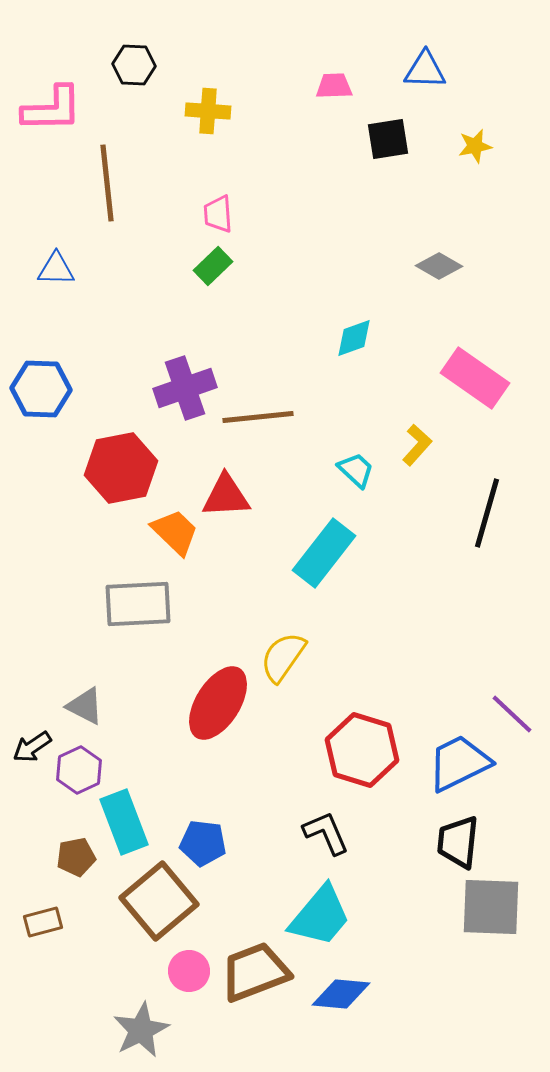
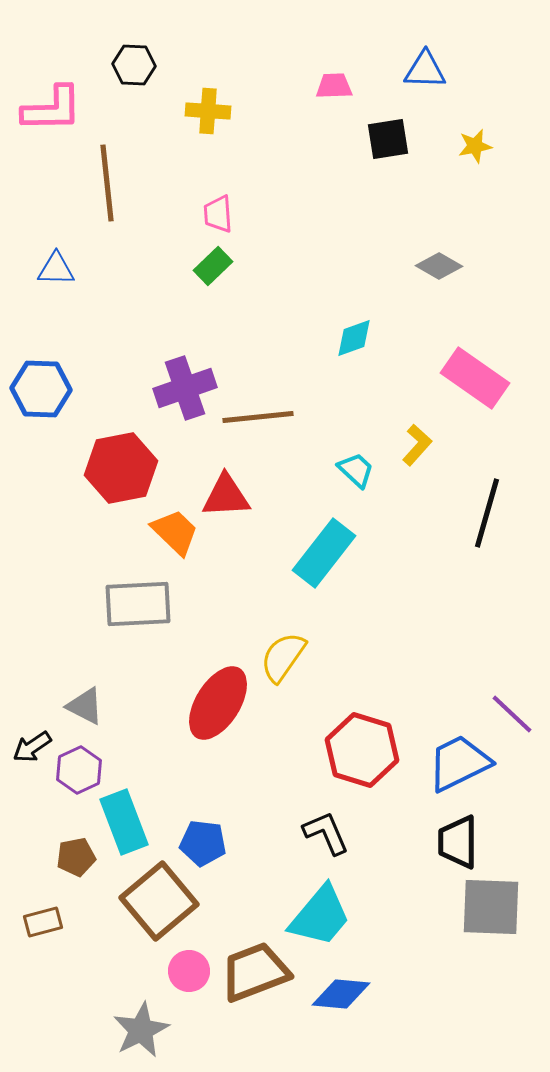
black trapezoid at (458, 842): rotated 6 degrees counterclockwise
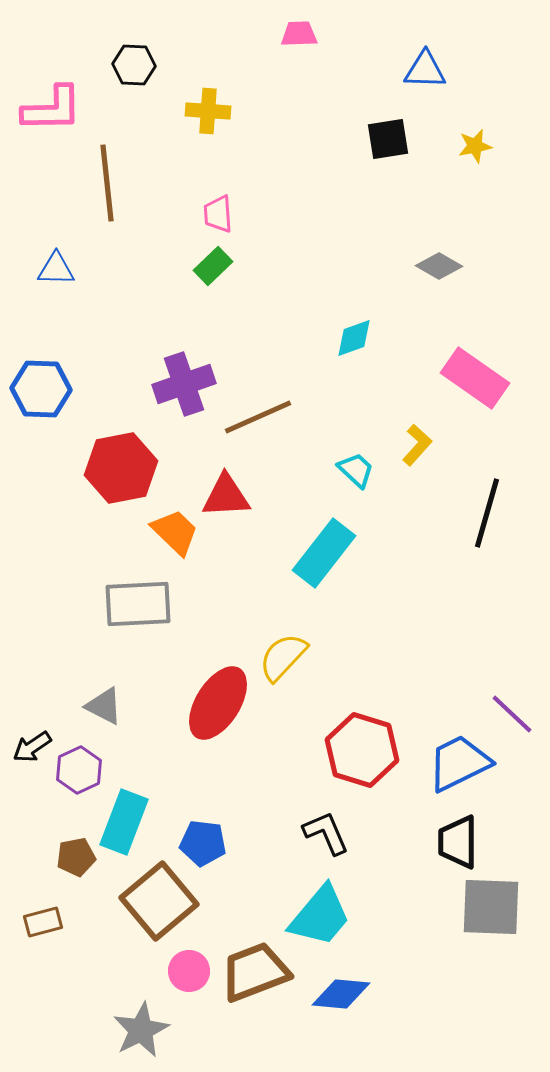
pink trapezoid at (334, 86): moved 35 px left, 52 px up
purple cross at (185, 388): moved 1 px left, 4 px up
brown line at (258, 417): rotated 18 degrees counterclockwise
yellow semicircle at (283, 657): rotated 8 degrees clockwise
gray triangle at (85, 706): moved 19 px right
cyan rectangle at (124, 822): rotated 42 degrees clockwise
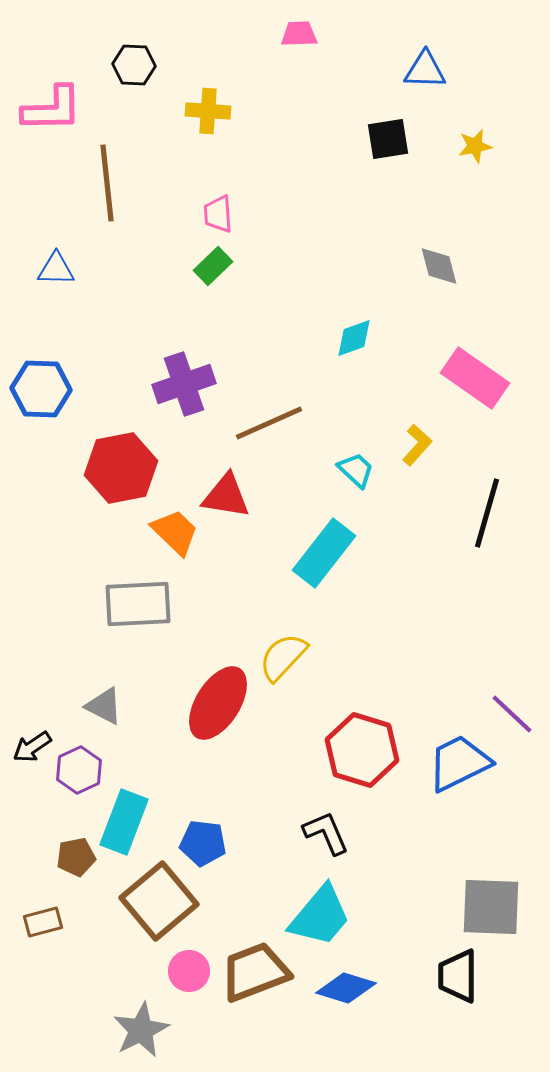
gray diamond at (439, 266): rotated 45 degrees clockwise
brown line at (258, 417): moved 11 px right, 6 px down
red triangle at (226, 496): rotated 12 degrees clockwise
black trapezoid at (458, 842): moved 134 px down
blue diamond at (341, 994): moved 5 px right, 6 px up; rotated 12 degrees clockwise
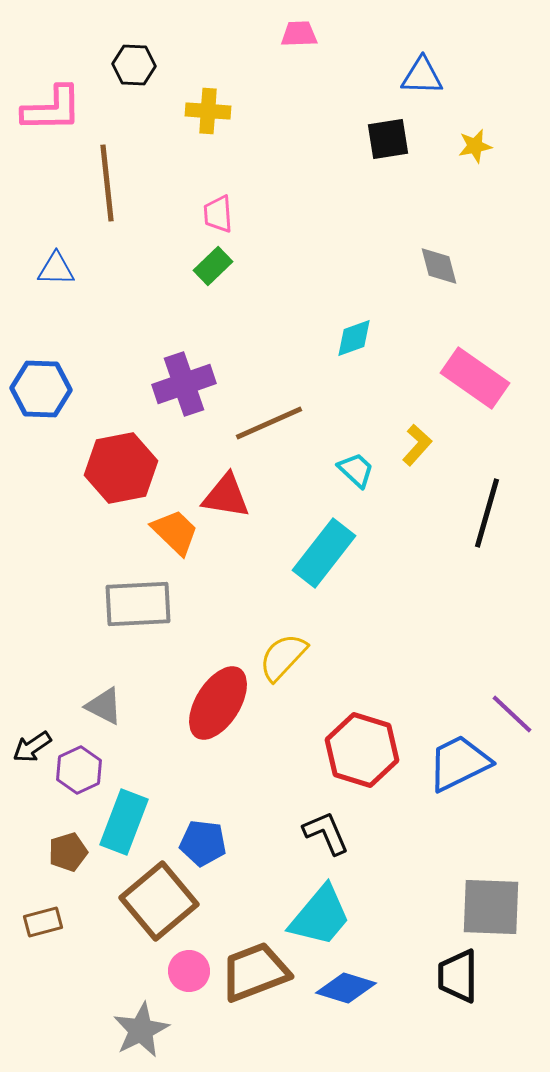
blue triangle at (425, 70): moved 3 px left, 6 px down
brown pentagon at (76, 857): moved 8 px left, 5 px up; rotated 6 degrees counterclockwise
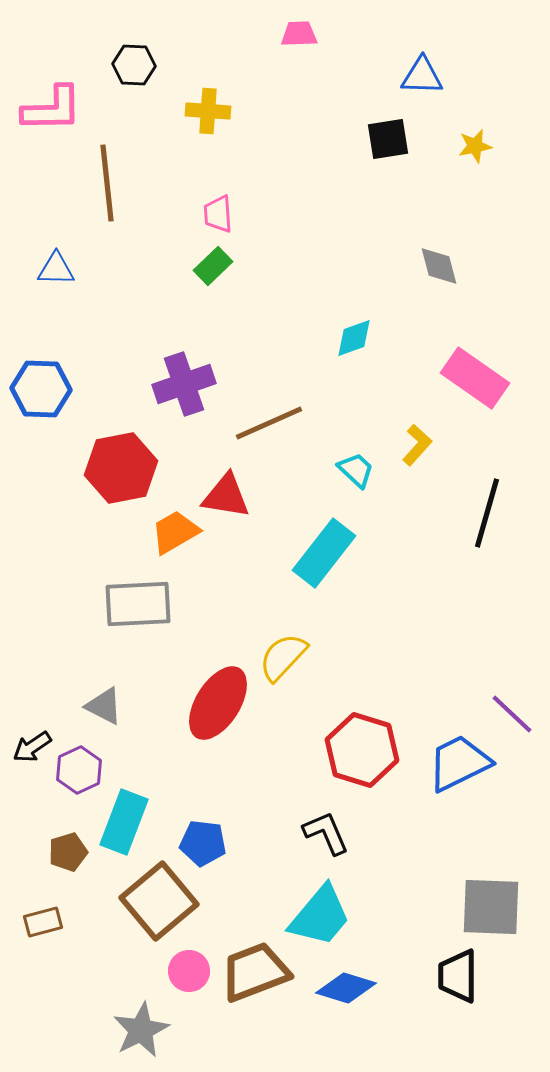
orange trapezoid at (175, 532): rotated 74 degrees counterclockwise
